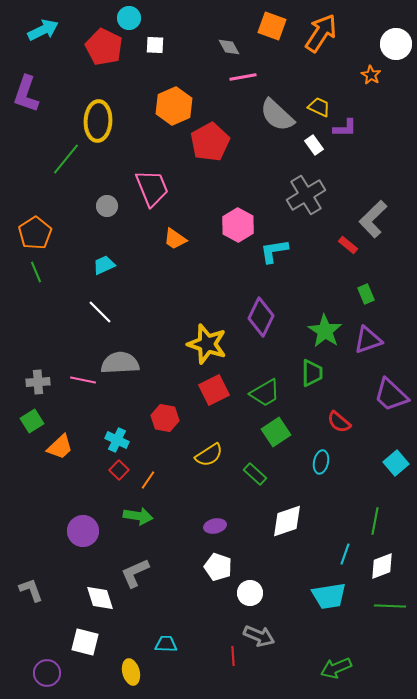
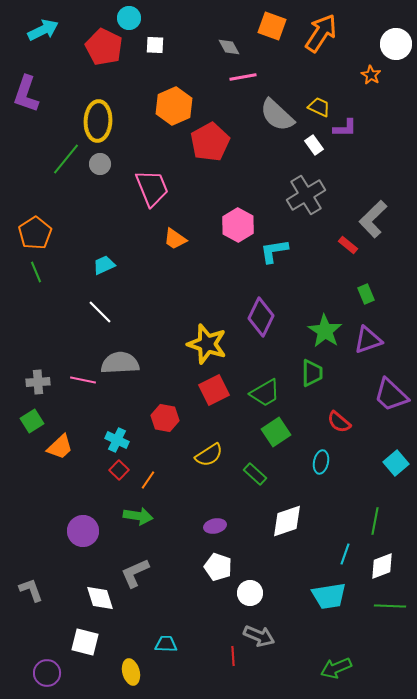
gray circle at (107, 206): moved 7 px left, 42 px up
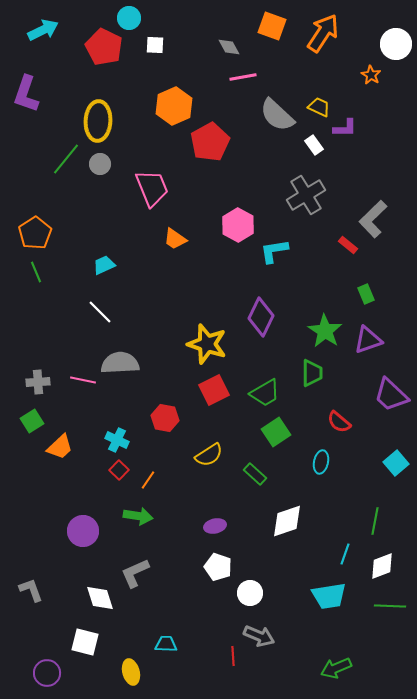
orange arrow at (321, 33): moved 2 px right
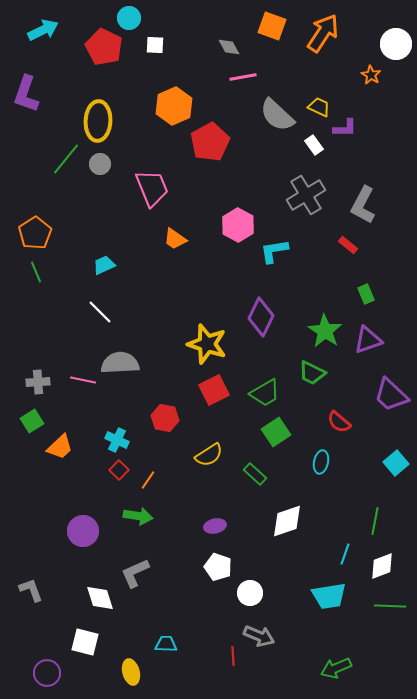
gray L-shape at (373, 219): moved 10 px left, 14 px up; rotated 18 degrees counterclockwise
green trapezoid at (312, 373): rotated 116 degrees clockwise
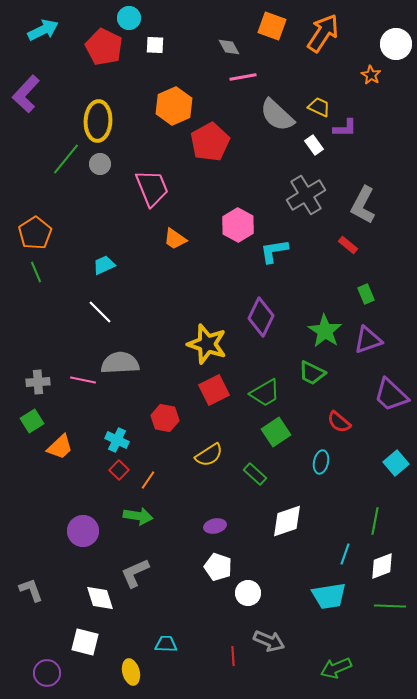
purple L-shape at (26, 94): rotated 24 degrees clockwise
white circle at (250, 593): moved 2 px left
gray arrow at (259, 636): moved 10 px right, 5 px down
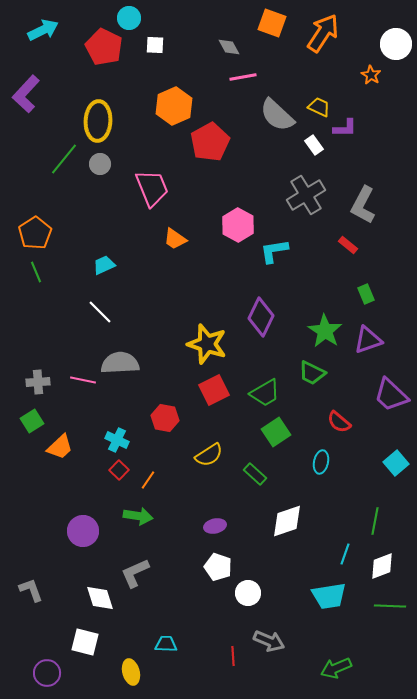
orange square at (272, 26): moved 3 px up
green line at (66, 159): moved 2 px left
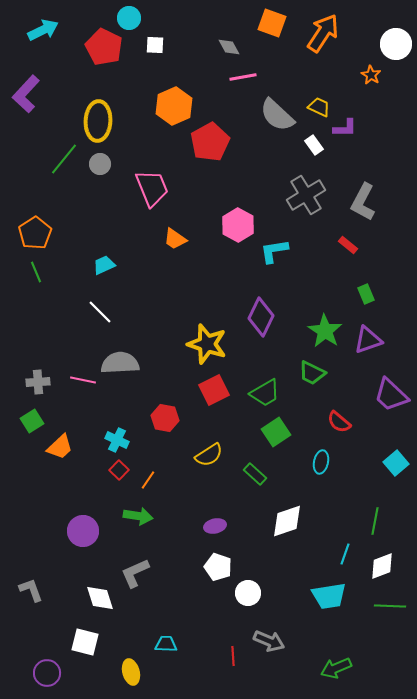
gray L-shape at (363, 205): moved 3 px up
